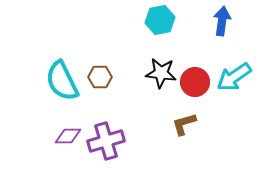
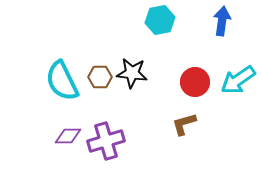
black star: moved 29 px left
cyan arrow: moved 4 px right, 3 px down
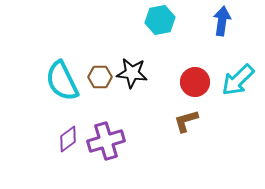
cyan arrow: rotated 9 degrees counterclockwise
brown L-shape: moved 2 px right, 3 px up
purple diamond: moved 3 px down; rotated 36 degrees counterclockwise
